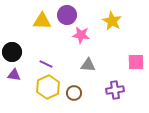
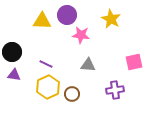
yellow star: moved 1 px left, 2 px up
pink square: moved 2 px left; rotated 12 degrees counterclockwise
brown circle: moved 2 px left, 1 px down
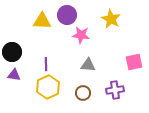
purple line: rotated 64 degrees clockwise
brown circle: moved 11 px right, 1 px up
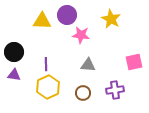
black circle: moved 2 px right
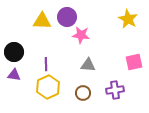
purple circle: moved 2 px down
yellow star: moved 17 px right
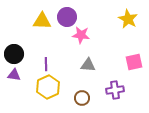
black circle: moved 2 px down
brown circle: moved 1 px left, 5 px down
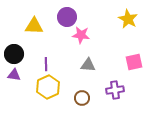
yellow triangle: moved 8 px left, 5 px down
